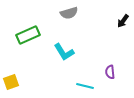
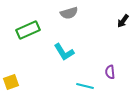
green rectangle: moved 5 px up
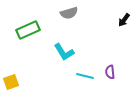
black arrow: moved 1 px right, 1 px up
cyan line: moved 10 px up
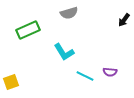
purple semicircle: rotated 80 degrees counterclockwise
cyan line: rotated 12 degrees clockwise
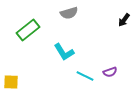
green rectangle: rotated 15 degrees counterclockwise
purple semicircle: rotated 24 degrees counterclockwise
yellow square: rotated 21 degrees clockwise
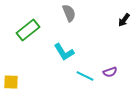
gray semicircle: rotated 96 degrees counterclockwise
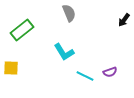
green rectangle: moved 6 px left
yellow square: moved 14 px up
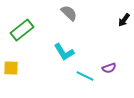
gray semicircle: rotated 24 degrees counterclockwise
purple semicircle: moved 1 px left, 4 px up
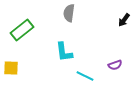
gray semicircle: rotated 126 degrees counterclockwise
cyan L-shape: rotated 25 degrees clockwise
purple semicircle: moved 6 px right, 3 px up
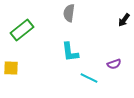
cyan L-shape: moved 6 px right
purple semicircle: moved 1 px left, 1 px up
cyan line: moved 4 px right, 2 px down
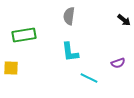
gray semicircle: moved 3 px down
black arrow: rotated 88 degrees counterclockwise
green rectangle: moved 2 px right, 5 px down; rotated 30 degrees clockwise
purple semicircle: moved 4 px right, 1 px up
